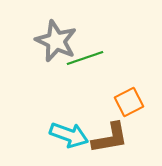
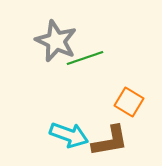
orange square: rotated 32 degrees counterclockwise
brown L-shape: moved 3 px down
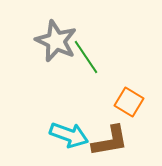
green line: moved 1 px right, 1 px up; rotated 75 degrees clockwise
